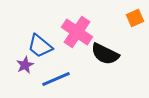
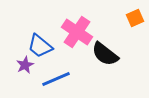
black semicircle: rotated 12 degrees clockwise
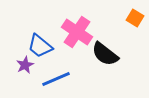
orange square: rotated 36 degrees counterclockwise
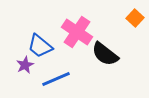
orange square: rotated 12 degrees clockwise
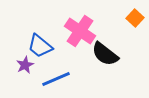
pink cross: moved 3 px right, 1 px up
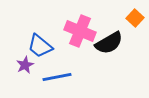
pink cross: rotated 12 degrees counterclockwise
black semicircle: moved 4 px right, 11 px up; rotated 68 degrees counterclockwise
blue line: moved 1 px right, 2 px up; rotated 12 degrees clockwise
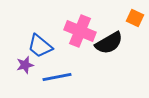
orange square: rotated 18 degrees counterclockwise
purple star: rotated 12 degrees clockwise
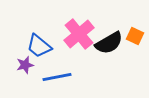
orange square: moved 18 px down
pink cross: moved 1 px left, 3 px down; rotated 28 degrees clockwise
blue trapezoid: moved 1 px left
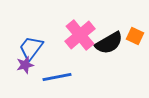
pink cross: moved 1 px right, 1 px down
blue trapezoid: moved 8 px left, 2 px down; rotated 88 degrees clockwise
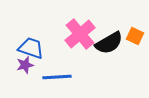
pink cross: moved 1 px up
blue trapezoid: rotated 72 degrees clockwise
blue line: rotated 8 degrees clockwise
